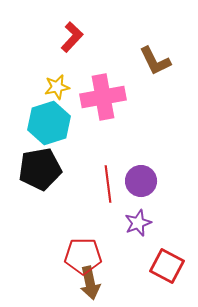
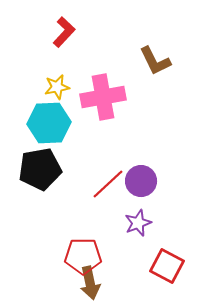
red L-shape: moved 8 px left, 5 px up
cyan hexagon: rotated 15 degrees clockwise
red line: rotated 54 degrees clockwise
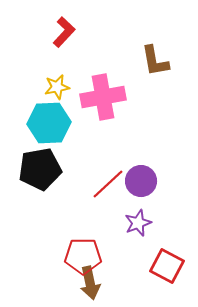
brown L-shape: rotated 16 degrees clockwise
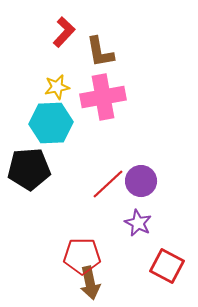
brown L-shape: moved 55 px left, 9 px up
cyan hexagon: moved 2 px right
black pentagon: moved 11 px left; rotated 6 degrees clockwise
purple star: rotated 24 degrees counterclockwise
red pentagon: moved 1 px left
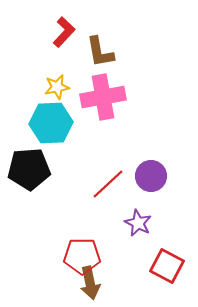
purple circle: moved 10 px right, 5 px up
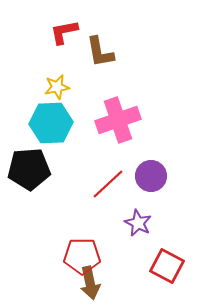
red L-shape: rotated 144 degrees counterclockwise
pink cross: moved 15 px right, 23 px down; rotated 9 degrees counterclockwise
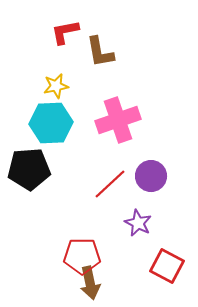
red L-shape: moved 1 px right
yellow star: moved 1 px left, 1 px up
red line: moved 2 px right
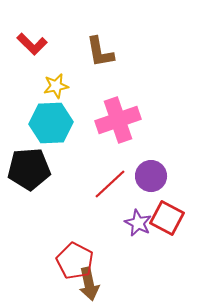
red L-shape: moved 33 px left, 12 px down; rotated 124 degrees counterclockwise
red pentagon: moved 7 px left, 5 px down; rotated 27 degrees clockwise
red square: moved 48 px up
brown arrow: moved 1 px left, 1 px down
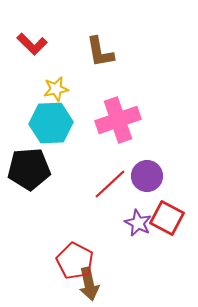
yellow star: moved 3 px down
purple circle: moved 4 px left
